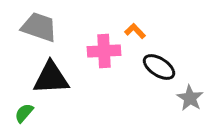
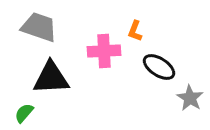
orange L-shape: rotated 115 degrees counterclockwise
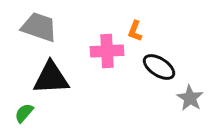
pink cross: moved 3 px right
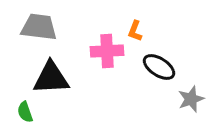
gray trapezoid: rotated 12 degrees counterclockwise
gray star: moved 1 px right, 1 px down; rotated 20 degrees clockwise
green semicircle: moved 1 px right, 1 px up; rotated 60 degrees counterclockwise
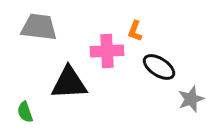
black triangle: moved 18 px right, 5 px down
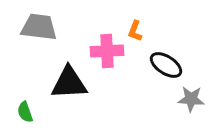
black ellipse: moved 7 px right, 2 px up
gray star: rotated 24 degrees clockwise
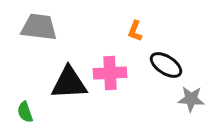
pink cross: moved 3 px right, 22 px down
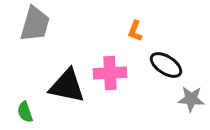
gray trapezoid: moved 4 px left, 3 px up; rotated 99 degrees clockwise
black triangle: moved 2 px left, 3 px down; rotated 15 degrees clockwise
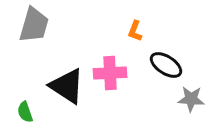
gray trapezoid: moved 1 px left, 1 px down
black triangle: rotated 21 degrees clockwise
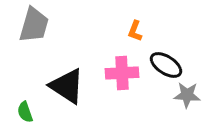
pink cross: moved 12 px right
gray star: moved 4 px left, 4 px up
